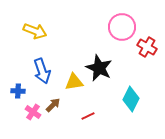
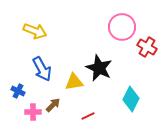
blue arrow: moved 2 px up; rotated 10 degrees counterclockwise
blue cross: rotated 24 degrees clockwise
pink cross: rotated 35 degrees counterclockwise
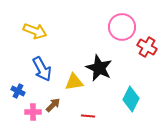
red line: rotated 32 degrees clockwise
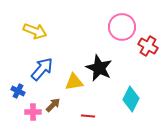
red cross: moved 1 px right, 1 px up
blue arrow: rotated 110 degrees counterclockwise
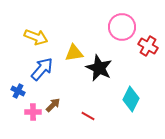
yellow arrow: moved 1 px right, 6 px down
yellow triangle: moved 29 px up
red line: rotated 24 degrees clockwise
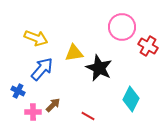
yellow arrow: moved 1 px down
